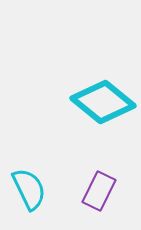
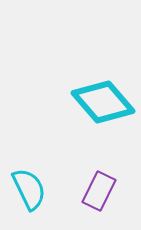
cyan diamond: rotated 10 degrees clockwise
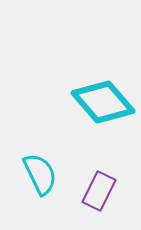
cyan semicircle: moved 11 px right, 15 px up
